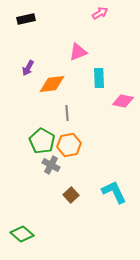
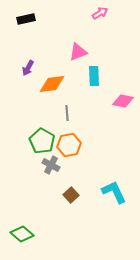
cyan rectangle: moved 5 px left, 2 px up
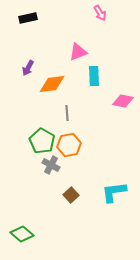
pink arrow: rotated 91 degrees clockwise
black rectangle: moved 2 px right, 1 px up
cyan L-shape: rotated 72 degrees counterclockwise
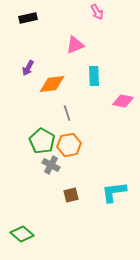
pink arrow: moved 3 px left, 1 px up
pink triangle: moved 3 px left, 7 px up
gray line: rotated 14 degrees counterclockwise
brown square: rotated 28 degrees clockwise
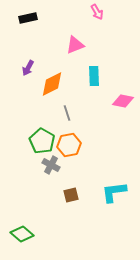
orange diamond: rotated 20 degrees counterclockwise
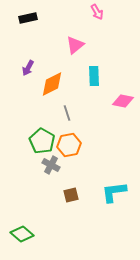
pink triangle: rotated 18 degrees counterclockwise
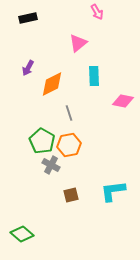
pink triangle: moved 3 px right, 2 px up
gray line: moved 2 px right
cyan L-shape: moved 1 px left, 1 px up
